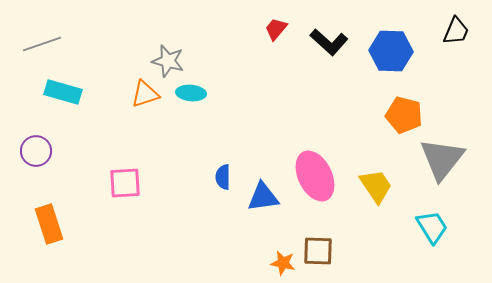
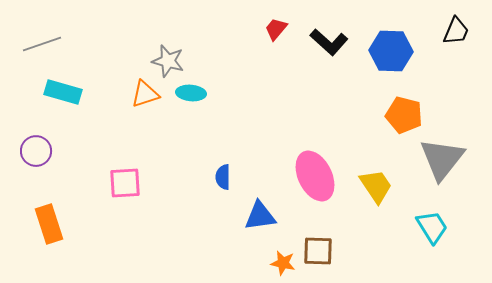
blue triangle: moved 3 px left, 19 px down
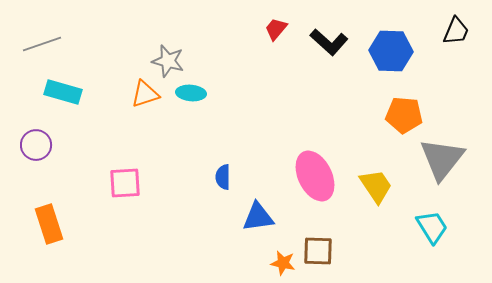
orange pentagon: rotated 9 degrees counterclockwise
purple circle: moved 6 px up
blue triangle: moved 2 px left, 1 px down
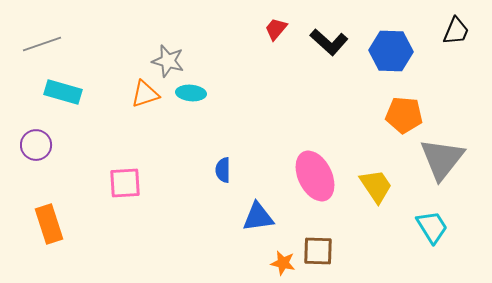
blue semicircle: moved 7 px up
